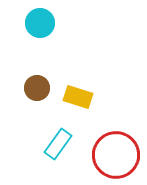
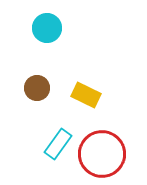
cyan circle: moved 7 px right, 5 px down
yellow rectangle: moved 8 px right, 2 px up; rotated 8 degrees clockwise
red circle: moved 14 px left, 1 px up
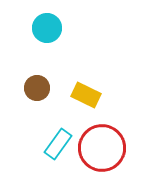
red circle: moved 6 px up
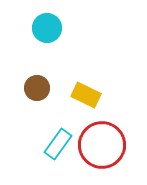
red circle: moved 3 px up
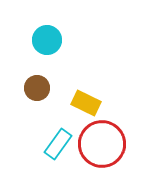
cyan circle: moved 12 px down
yellow rectangle: moved 8 px down
red circle: moved 1 px up
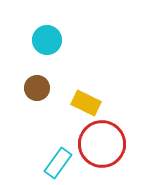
cyan rectangle: moved 19 px down
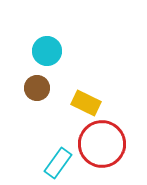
cyan circle: moved 11 px down
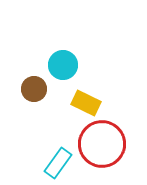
cyan circle: moved 16 px right, 14 px down
brown circle: moved 3 px left, 1 px down
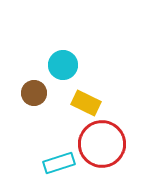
brown circle: moved 4 px down
cyan rectangle: moved 1 px right; rotated 36 degrees clockwise
